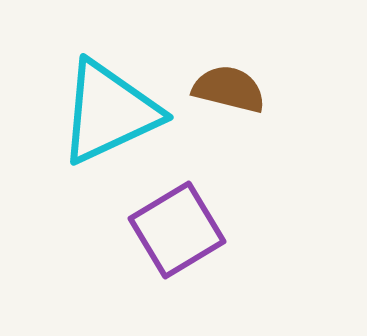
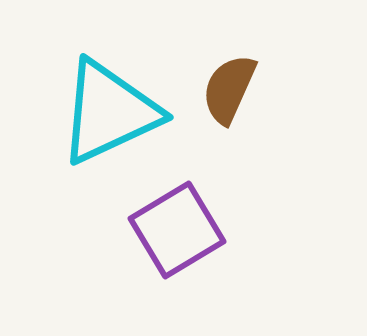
brown semicircle: rotated 80 degrees counterclockwise
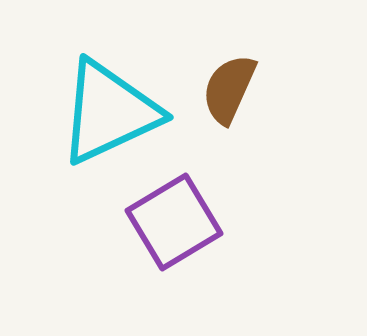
purple square: moved 3 px left, 8 px up
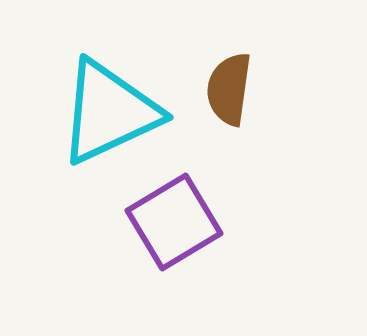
brown semicircle: rotated 16 degrees counterclockwise
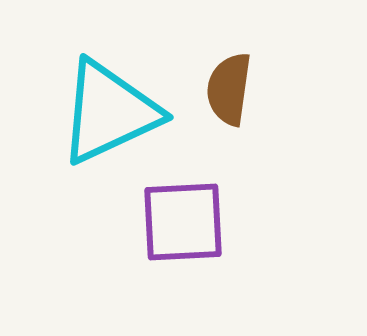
purple square: moved 9 px right; rotated 28 degrees clockwise
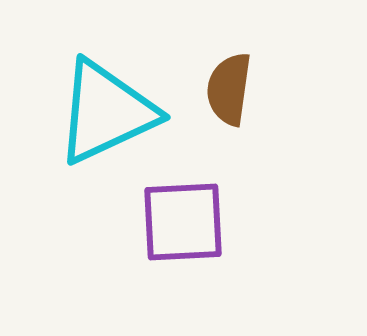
cyan triangle: moved 3 px left
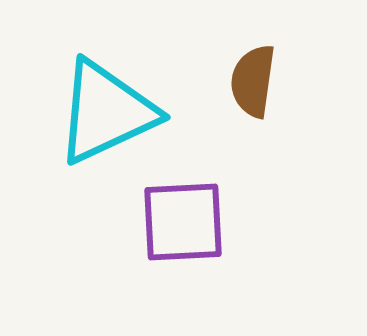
brown semicircle: moved 24 px right, 8 px up
